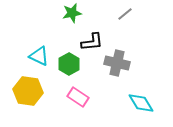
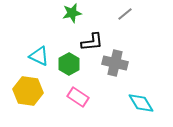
gray cross: moved 2 px left
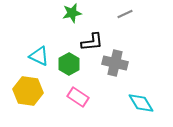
gray line: rotated 14 degrees clockwise
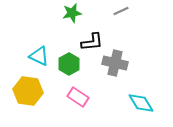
gray line: moved 4 px left, 3 px up
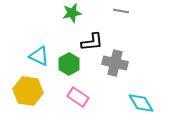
gray line: rotated 35 degrees clockwise
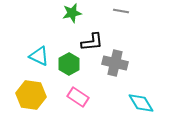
yellow hexagon: moved 3 px right, 4 px down
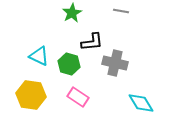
green star: rotated 18 degrees counterclockwise
green hexagon: rotated 15 degrees counterclockwise
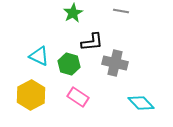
green star: moved 1 px right
yellow hexagon: rotated 24 degrees clockwise
cyan diamond: rotated 12 degrees counterclockwise
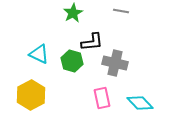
cyan triangle: moved 2 px up
green hexagon: moved 3 px right, 3 px up
pink rectangle: moved 24 px right, 1 px down; rotated 45 degrees clockwise
cyan diamond: moved 1 px left
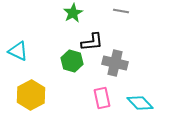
cyan triangle: moved 21 px left, 3 px up
